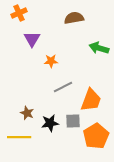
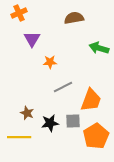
orange star: moved 1 px left, 1 px down
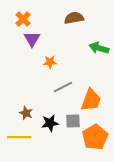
orange cross: moved 4 px right, 6 px down; rotated 21 degrees counterclockwise
brown star: moved 1 px left
orange pentagon: moved 1 px left, 1 px down
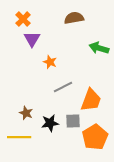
orange star: rotated 24 degrees clockwise
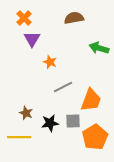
orange cross: moved 1 px right, 1 px up
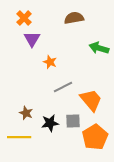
orange trapezoid: rotated 60 degrees counterclockwise
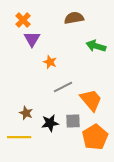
orange cross: moved 1 px left, 2 px down
green arrow: moved 3 px left, 2 px up
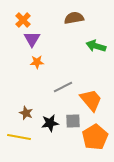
orange star: moved 13 px left; rotated 24 degrees counterclockwise
yellow line: rotated 10 degrees clockwise
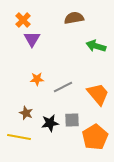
orange star: moved 17 px down
orange trapezoid: moved 7 px right, 6 px up
gray square: moved 1 px left, 1 px up
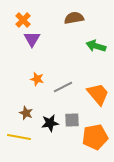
orange star: rotated 16 degrees clockwise
orange pentagon: rotated 20 degrees clockwise
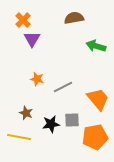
orange trapezoid: moved 5 px down
black star: moved 1 px right, 1 px down
